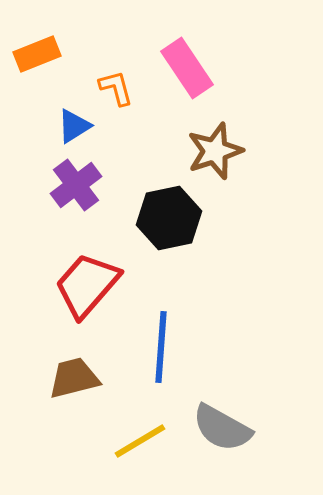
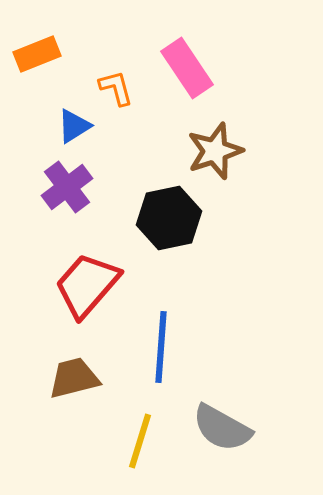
purple cross: moved 9 px left, 2 px down
yellow line: rotated 42 degrees counterclockwise
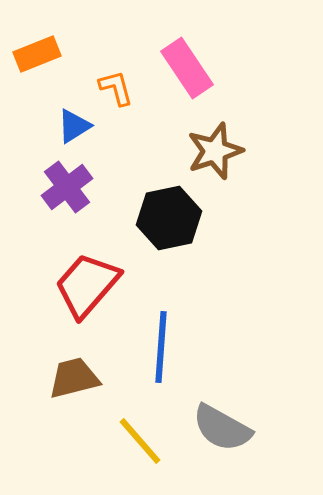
yellow line: rotated 58 degrees counterclockwise
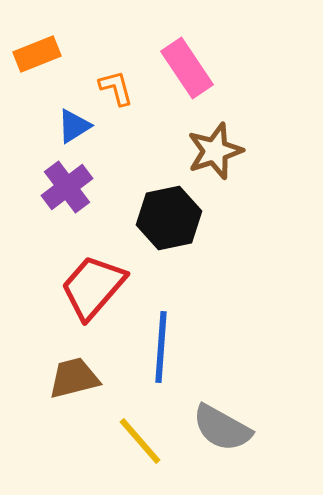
red trapezoid: moved 6 px right, 2 px down
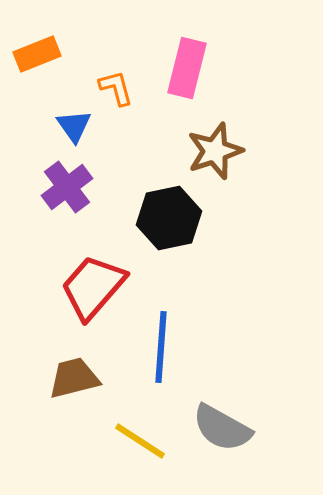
pink rectangle: rotated 48 degrees clockwise
blue triangle: rotated 33 degrees counterclockwise
yellow line: rotated 16 degrees counterclockwise
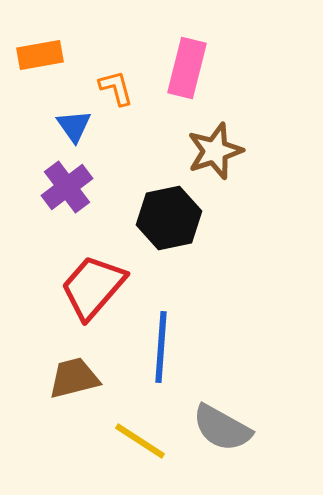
orange rectangle: moved 3 px right, 1 px down; rotated 12 degrees clockwise
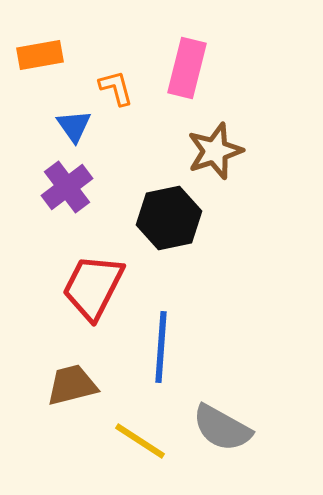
red trapezoid: rotated 14 degrees counterclockwise
brown trapezoid: moved 2 px left, 7 px down
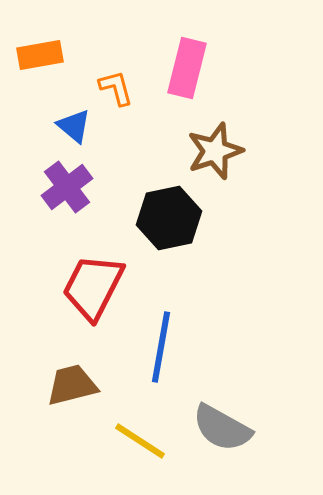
blue triangle: rotated 15 degrees counterclockwise
blue line: rotated 6 degrees clockwise
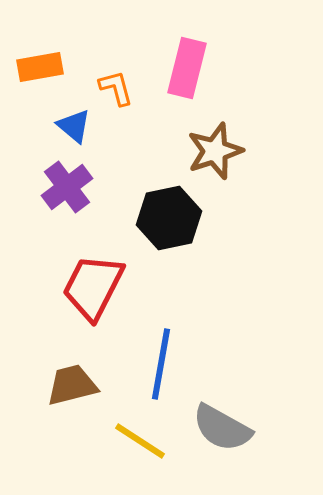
orange rectangle: moved 12 px down
blue line: moved 17 px down
